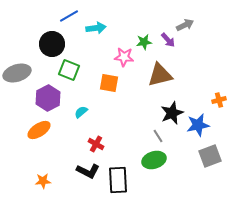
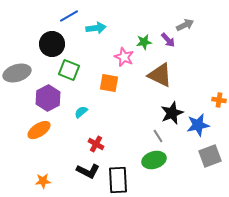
pink star: rotated 18 degrees clockwise
brown triangle: rotated 40 degrees clockwise
orange cross: rotated 24 degrees clockwise
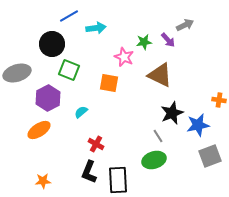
black L-shape: moved 1 px right, 1 px down; rotated 85 degrees clockwise
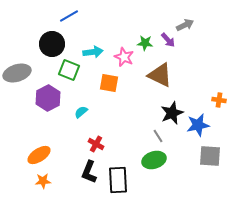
cyan arrow: moved 3 px left, 24 px down
green star: moved 1 px right, 1 px down; rotated 14 degrees clockwise
orange ellipse: moved 25 px down
gray square: rotated 25 degrees clockwise
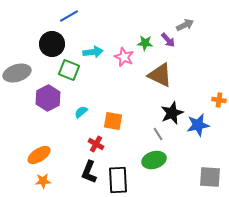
orange square: moved 4 px right, 38 px down
gray line: moved 2 px up
gray square: moved 21 px down
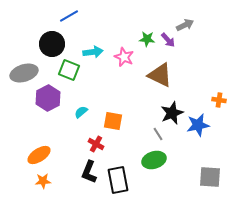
green star: moved 2 px right, 4 px up
gray ellipse: moved 7 px right
black rectangle: rotated 8 degrees counterclockwise
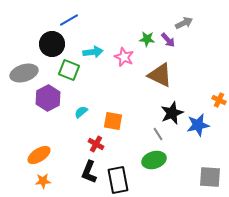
blue line: moved 4 px down
gray arrow: moved 1 px left, 2 px up
orange cross: rotated 16 degrees clockwise
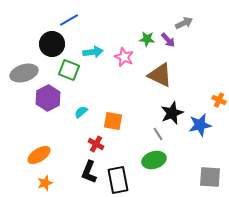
blue star: moved 2 px right
orange star: moved 2 px right, 2 px down; rotated 14 degrees counterclockwise
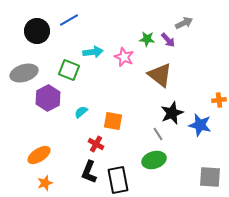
black circle: moved 15 px left, 13 px up
brown triangle: rotated 12 degrees clockwise
orange cross: rotated 32 degrees counterclockwise
blue star: rotated 25 degrees clockwise
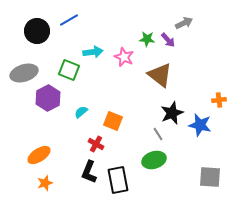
orange square: rotated 12 degrees clockwise
